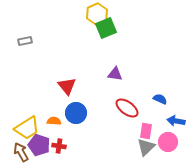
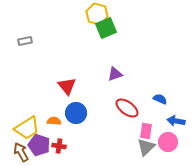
yellow hexagon: rotated 20 degrees counterclockwise
purple triangle: rotated 28 degrees counterclockwise
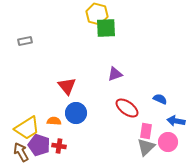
green square: rotated 20 degrees clockwise
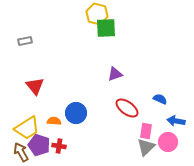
red triangle: moved 32 px left
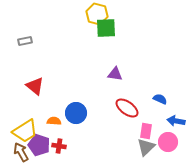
purple triangle: rotated 28 degrees clockwise
red triangle: rotated 12 degrees counterclockwise
yellow trapezoid: moved 2 px left, 3 px down
